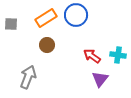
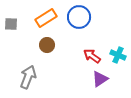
blue circle: moved 3 px right, 2 px down
cyan cross: rotated 14 degrees clockwise
purple triangle: rotated 18 degrees clockwise
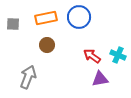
orange rectangle: rotated 20 degrees clockwise
gray square: moved 2 px right
purple triangle: rotated 24 degrees clockwise
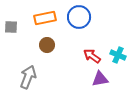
orange rectangle: moved 1 px left
gray square: moved 2 px left, 3 px down
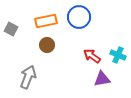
orange rectangle: moved 1 px right, 3 px down
gray square: moved 2 px down; rotated 24 degrees clockwise
purple triangle: moved 2 px right
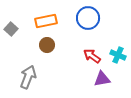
blue circle: moved 9 px right, 1 px down
gray square: rotated 16 degrees clockwise
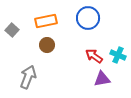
gray square: moved 1 px right, 1 px down
red arrow: moved 2 px right
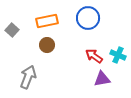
orange rectangle: moved 1 px right
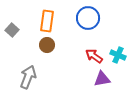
orange rectangle: rotated 70 degrees counterclockwise
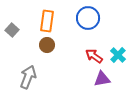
cyan cross: rotated 21 degrees clockwise
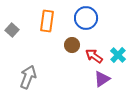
blue circle: moved 2 px left
brown circle: moved 25 px right
purple triangle: rotated 24 degrees counterclockwise
